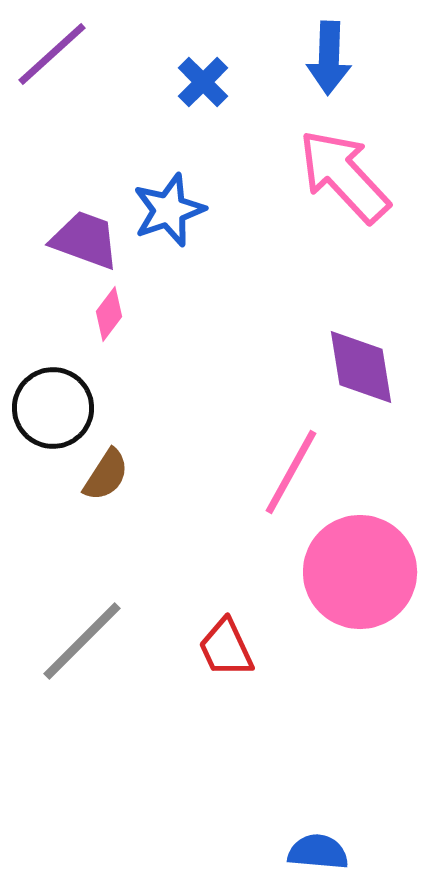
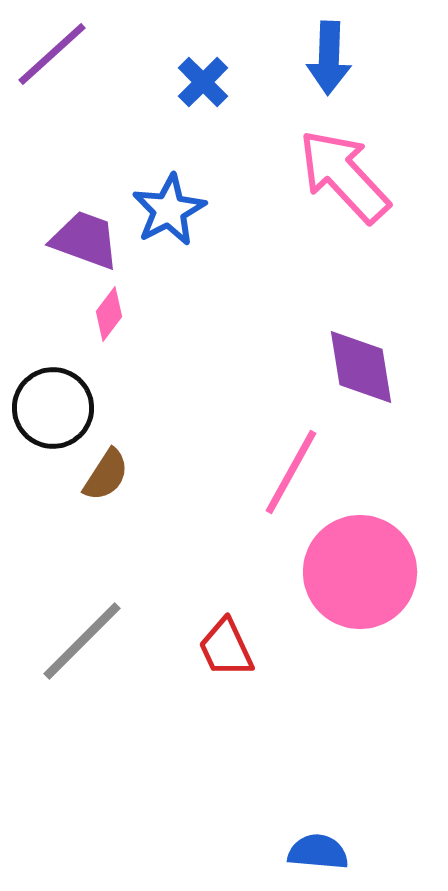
blue star: rotated 8 degrees counterclockwise
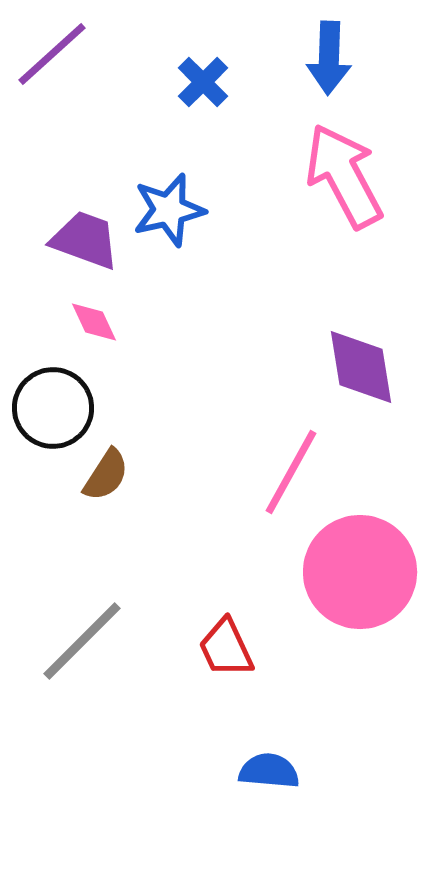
pink arrow: rotated 15 degrees clockwise
blue star: rotated 14 degrees clockwise
pink diamond: moved 15 px left, 8 px down; rotated 62 degrees counterclockwise
blue semicircle: moved 49 px left, 81 px up
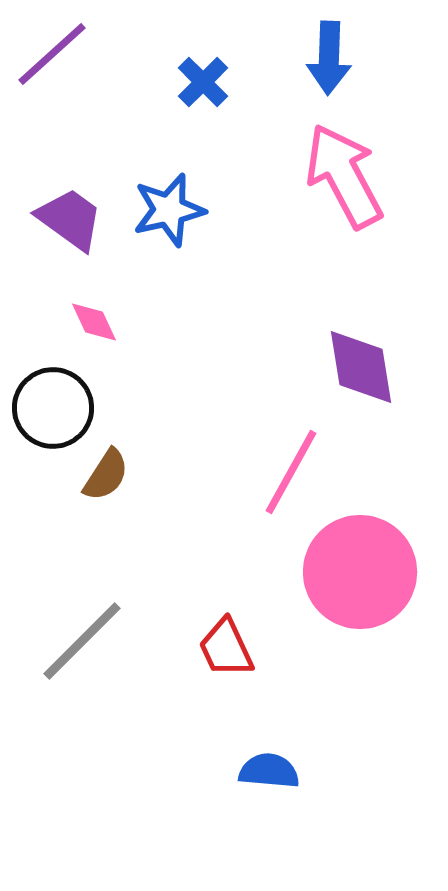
purple trapezoid: moved 15 px left, 21 px up; rotated 16 degrees clockwise
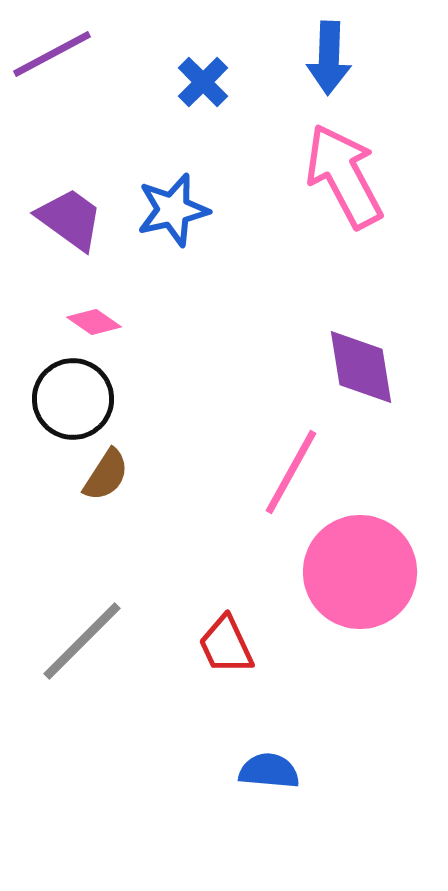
purple line: rotated 14 degrees clockwise
blue star: moved 4 px right
pink diamond: rotated 30 degrees counterclockwise
black circle: moved 20 px right, 9 px up
red trapezoid: moved 3 px up
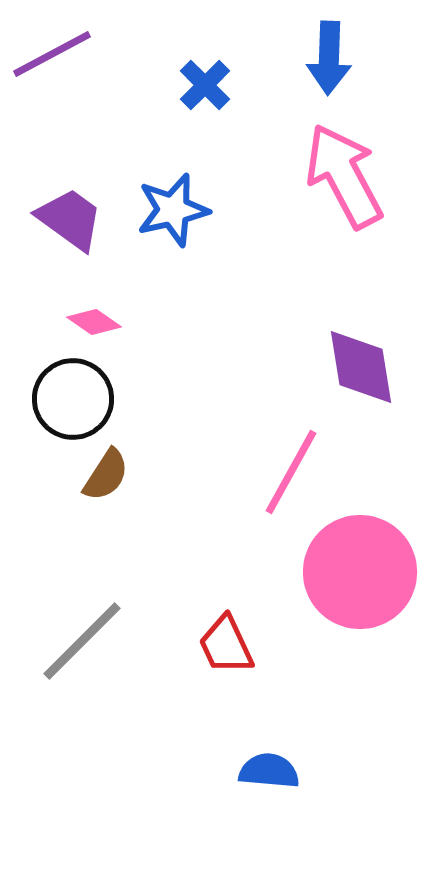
blue cross: moved 2 px right, 3 px down
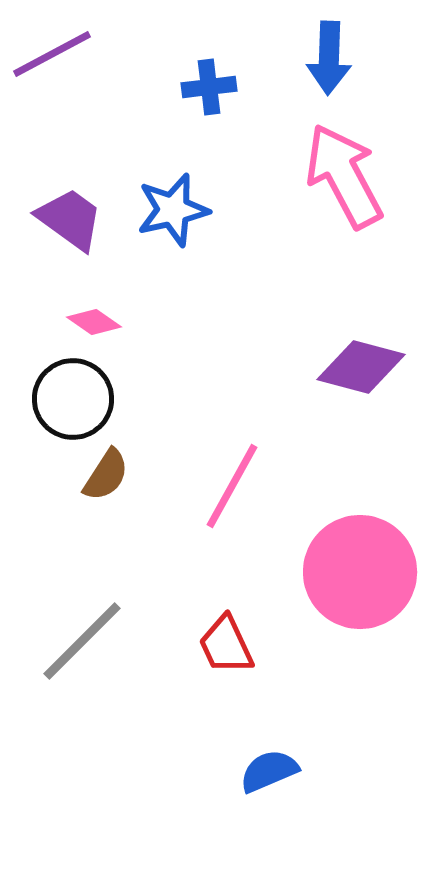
blue cross: moved 4 px right, 2 px down; rotated 38 degrees clockwise
purple diamond: rotated 66 degrees counterclockwise
pink line: moved 59 px left, 14 px down
blue semicircle: rotated 28 degrees counterclockwise
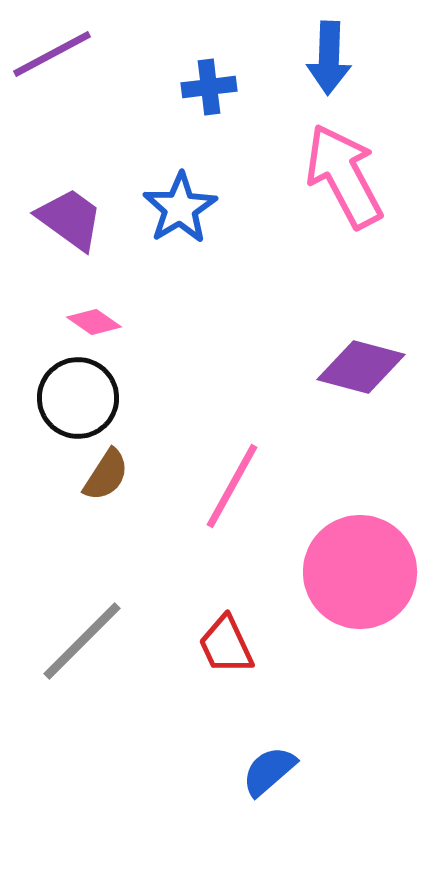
blue star: moved 7 px right, 2 px up; rotated 18 degrees counterclockwise
black circle: moved 5 px right, 1 px up
blue semicircle: rotated 18 degrees counterclockwise
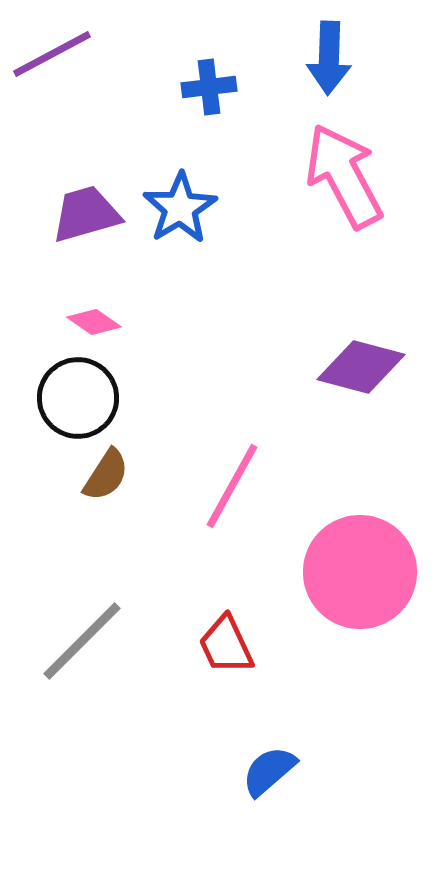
purple trapezoid: moved 16 px right, 5 px up; rotated 52 degrees counterclockwise
